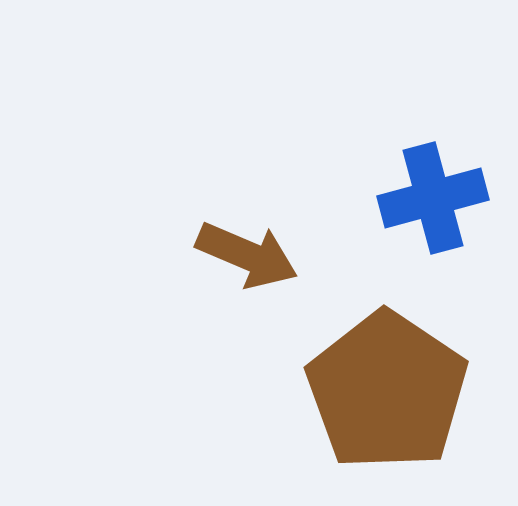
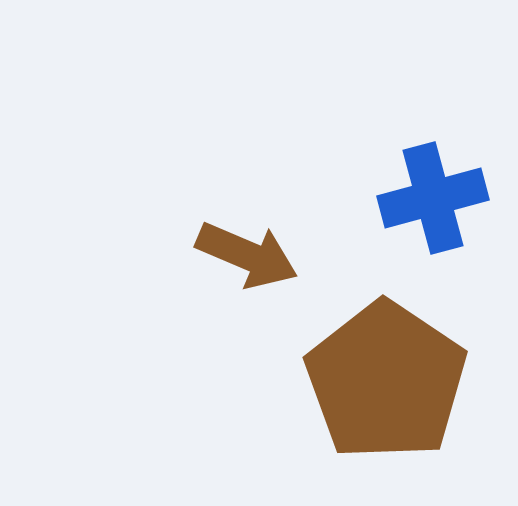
brown pentagon: moved 1 px left, 10 px up
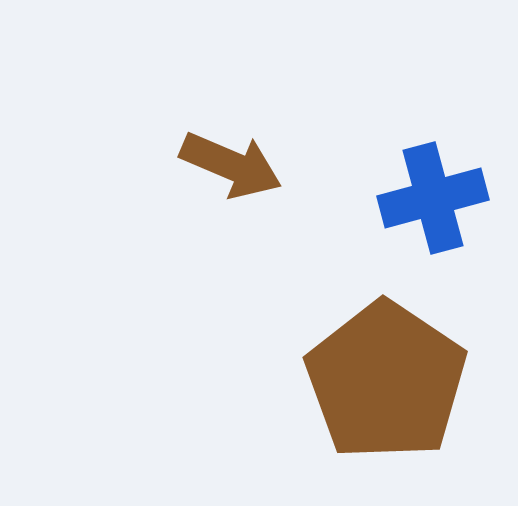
brown arrow: moved 16 px left, 90 px up
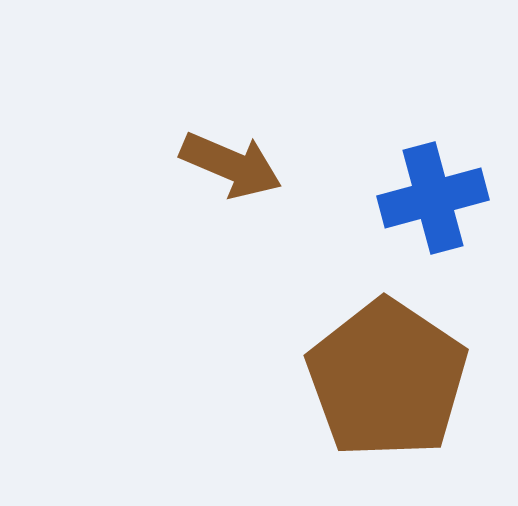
brown pentagon: moved 1 px right, 2 px up
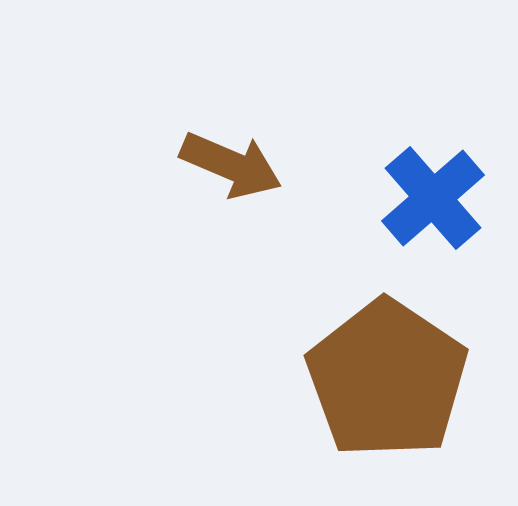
blue cross: rotated 26 degrees counterclockwise
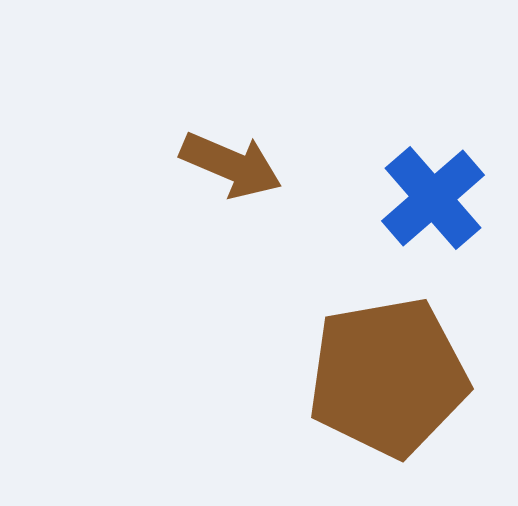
brown pentagon: moved 1 px right, 2 px up; rotated 28 degrees clockwise
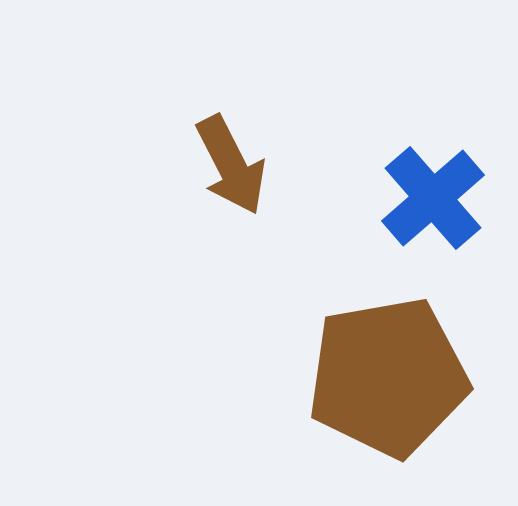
brown arrow: rotated 40 degrees clockwise
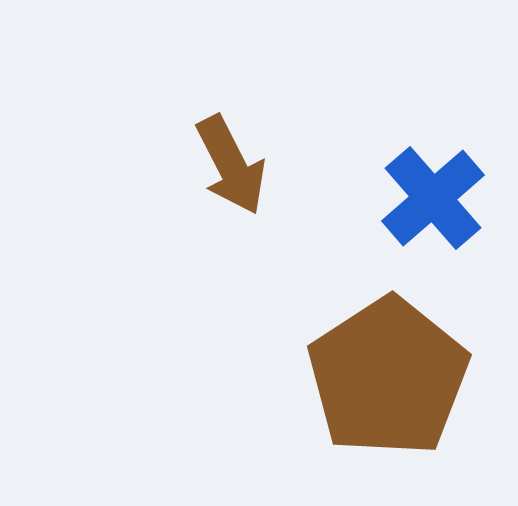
brown pentagon: rotated 23 degrees counterclockwise
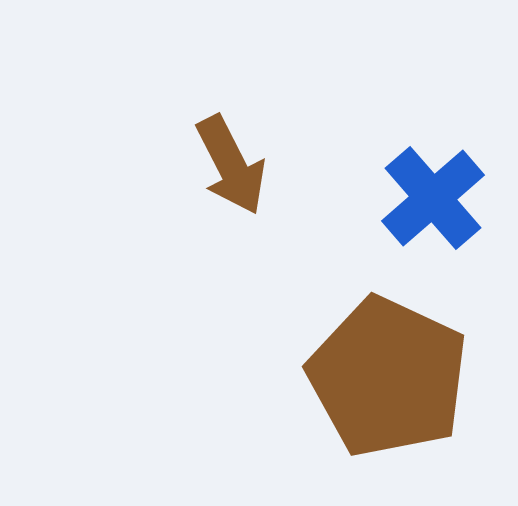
brown pentagon: rotated 14 degrees counterclockwise
